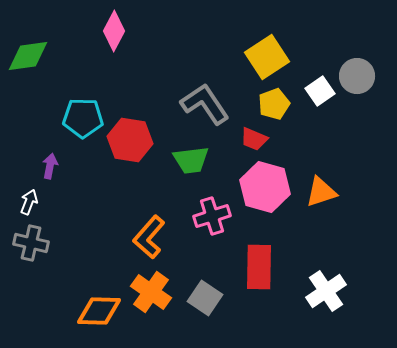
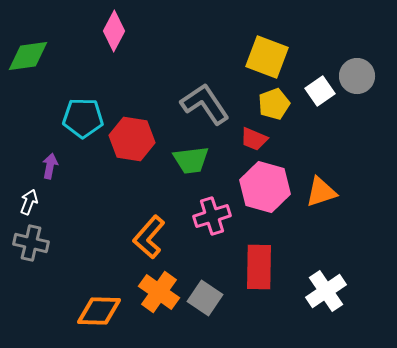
yellow square: rotated 36 degrees counterclockwise
red hexagon: moved 2 px right, 1 px up
orange cross: moved 8 px right
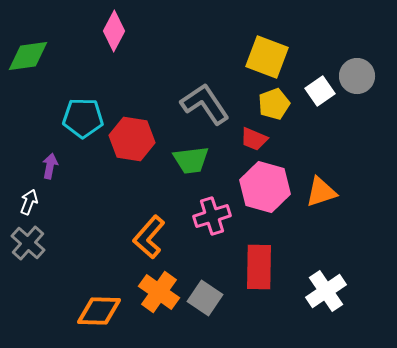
gray cross: moved 3 px left; rotated 28 degrees clockwise
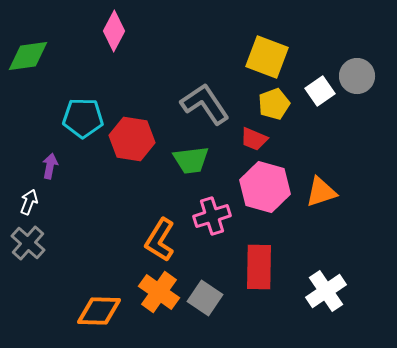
orange L-shape: moved 11 px right, 3 px down; rotated 9 degrees counterclockwise
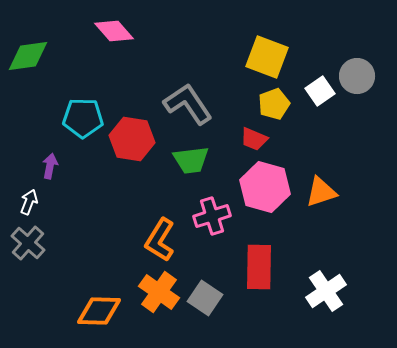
pink diamond: rotated 69 degrees counterclockwise
gray L-shape: moved 17 px left
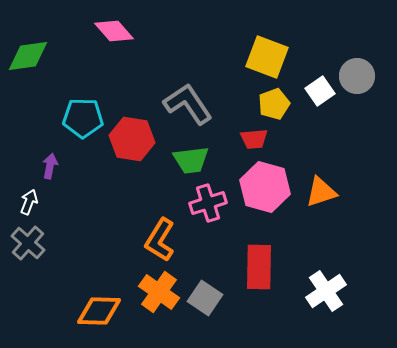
red trapezoid: rotated 28 degrees counterclockwise
pink cross: moved 4 px left, 13 px up
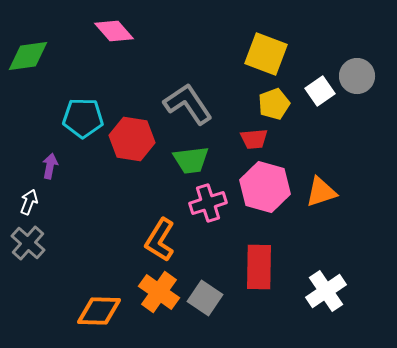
yellow square: moved 1 px left, 3 px up
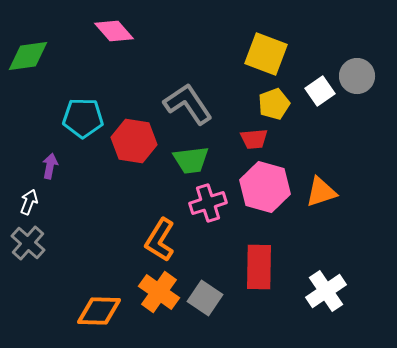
red hexagon: moved 2 px right, 2 px down
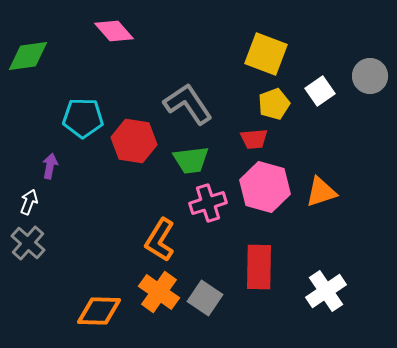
gray circle: moved 13 px right
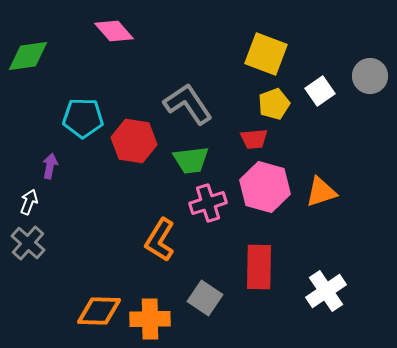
orange cross: moved 9 px left, 27 px down; rotated 36 degrees counterclockwise
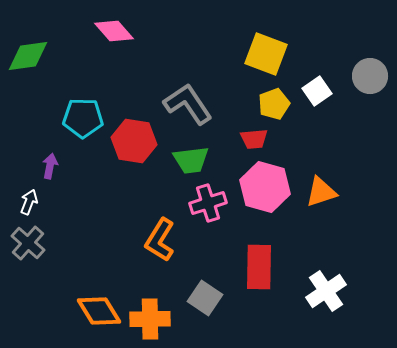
white square: moved 3 px left
orange diamond: rotated 57 degrees clockwise
